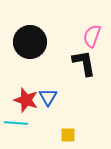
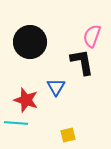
black L-shape: moved 2 px left, 1 px up
blue triangle: moved 8 px right, 10 px up
yellow square: rotated 14 degrees counterclockwise
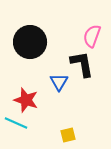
black L-shape: moved 2 px down
blue triangle: moved 3 px right, 5 px up
cyan line: rotated 20 degrees clockwise
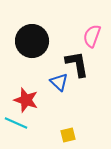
black circle: moved 2 px right, 1 px up
black L-shape: moved 5 px left
blue triangle: rotated 18 degrees counterclockwise
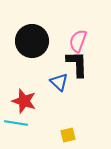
pink semicircle: moved 14 px left, 5 px down
black L-shape: rotated 8 degrees clockwise
red star: moved 2 px left, 1 px down
cyan line: rotated 15 degrees counterclockwise
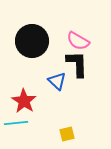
pink semicircle: rotated 80 degrees counterclockwise
blue triangle: moved 2 px left, 1 px up
red star: rotated 15 degrees clockwise
cyan line: rotated 15 degrees counterclockwise
yellow square: moved 1 px left, 1 px up
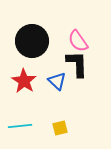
pink semicircle: rotated 25 degrees clockwise
red star: moved 20 px up
cyan line: moved 4 px right, 3 px down
yellow square: moved 7 px left, 6 px up
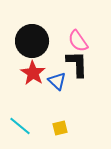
red star: moved 9 px right, 8 px up
cyan line: rotated 45 degrees clockwise
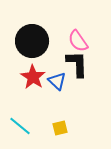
red star: moved 4 px down
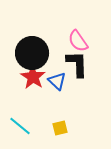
black circle: moved 12 px down
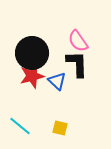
red star: moved 1 px left, 1 px up; rotated 25 degrees clockwise
yellow square: rotated 28 degrees clockwise
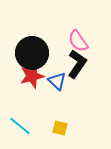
black L-shape: rotated 36 degrees clockwise
